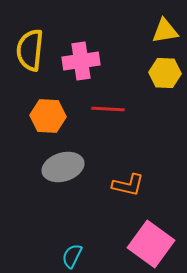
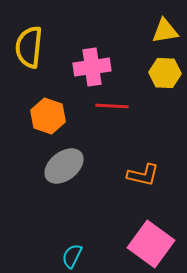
yellow semicircle: moved 1 px left, 3 px up
pink cross: moved 11 px right, 6 px down
red line: moved 4 px right, 3 px up
orange hexagon: rotated 16 degrees clockwise
gray ellipse: moved 1 px right, 1 px up; rotated 21 degrees counterclockwise
orange L-shape: moved 15 px right, 10 px up
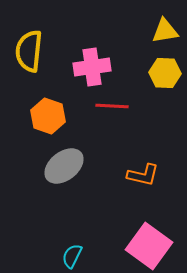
yellow semicircle: moved 4 px down
pink square: moved 2 px left, 2 px down
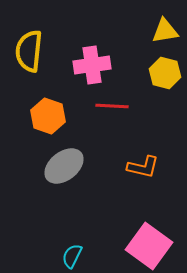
pink cross: moved 2 px up
yellow hexagon: rotated 12 degrees clockwise
orange L-shape: moved 8 px up
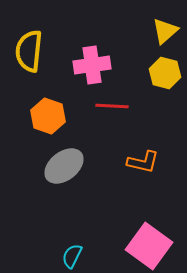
yellow triangle: rotated 32 degrees counterclockwise
orange L-shape: moved 5 px up
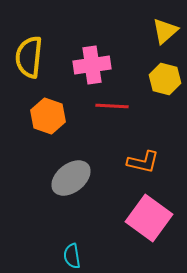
yellow semicircle: moved 6 px down
yellow hexagon: moved 6 px down
gray ellipse: moved 7 px right, 12 px down
pink square: moved 28 px up
cyan semicircle: rotated 35 degrees counterclockwise
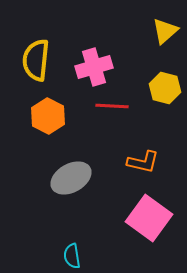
yellow semicircle: moved 7 px right, 3 px down
pink cross: moved 2 px right, 2 px down; rotated 9 degrees counterclockwise
yellow hexagon: moved 9 px down
orange hexagon: rotated 8 degrees clockwise
gray ellipse: rotated 9 degrees clockwise
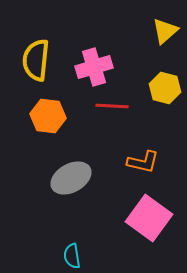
orange hexagon: rotated 20 degrees counterclockwise
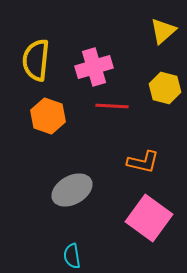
yellow triangle: moved 2 px left
orange hexagon: rotated 12 degrees clockwise
gray ellipse: moved 1 px right, 12 px down
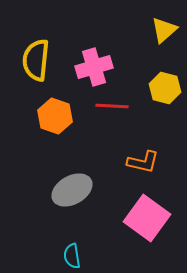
yellow triangle: moved 1 px right, 1 px up
orange hexagon: moved 7 px right
pink square: moved 2 px left
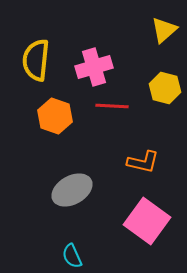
pink square: moved 3 px down
cyan semicircle: rotated 15 degrees counterclockwise
